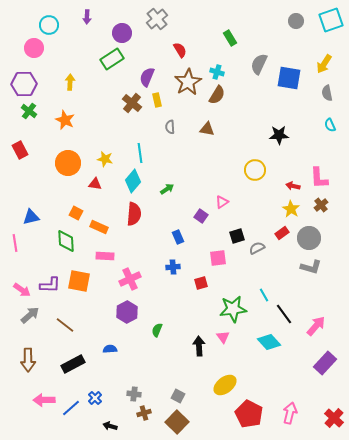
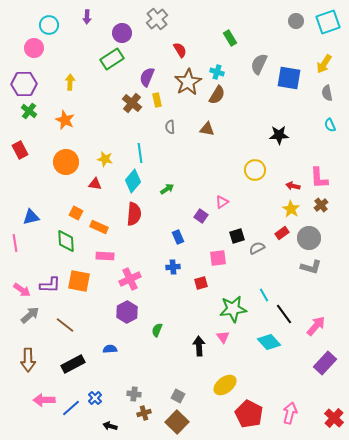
cyan square at (331, 20): moved 3 px left, 2 px down
orange circle at (68, 163): moved 2 px left, 1 px up
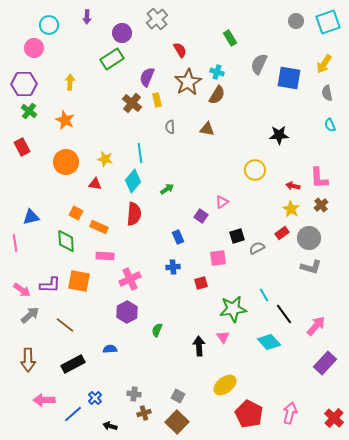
red rectangle at (20, 150): moved 2 px right, 3 px up
blue line at (71, 408): moved 2 px right, 6 px down
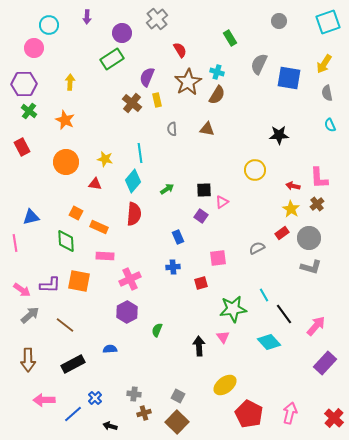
gray circle at (296, 21): moved 17 px left
gray semicircle at (170, 127): moved 2 px right, 2 px down
brown cross at (321, 205): moved 4 px left, 1 px up
black square at (237, 236): moved 33 px left, 46 px up; rotated 14 degrees clockwise
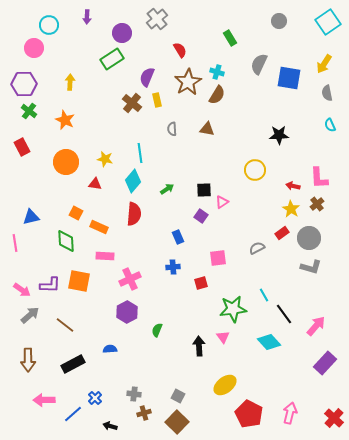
cyan square at (328, 22): rotated 15 degrees counterclockwise
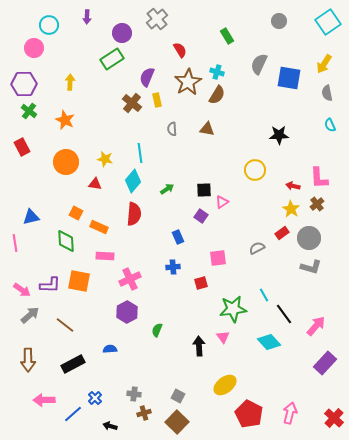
green rectangle at (230, 38): moved 3 px left, 2 px up
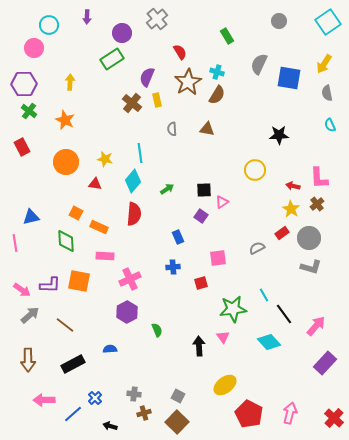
red semicircle at (180, 50): moved 2 px down
green semicircle at (157, 330): rotated 136 degrees clockwise
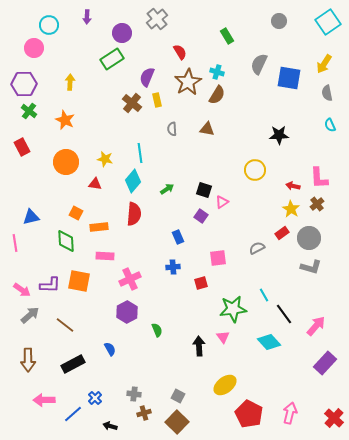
black square at (204, 190): rotated 21 degrees clockwise
orange rectangle at (99, 227): rotated 30 degrees counterclockwise
blue semicircle at (110, 349): rotated 64 degrees clockwise
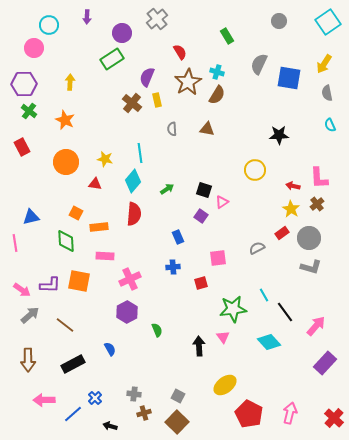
black line at (284, 314): moved 1 px right, 2 px up
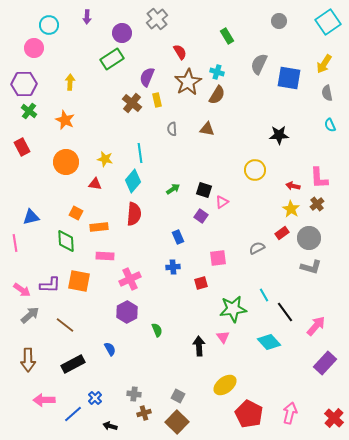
green arrow at (167, 189): moved 6 px right
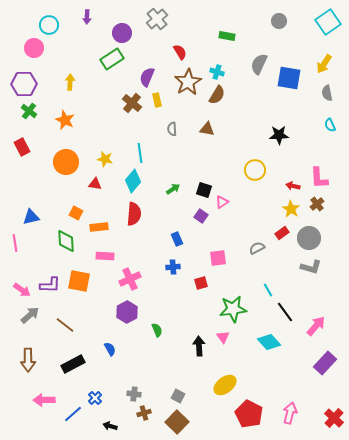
green rectangle at (227, 36): rotated 49 degrees counterclockwise
blue rectangle at (178, 237): moved 1 px left, 2 px down
cyan line at (264, 295): moved 4 px right, 5 px up
